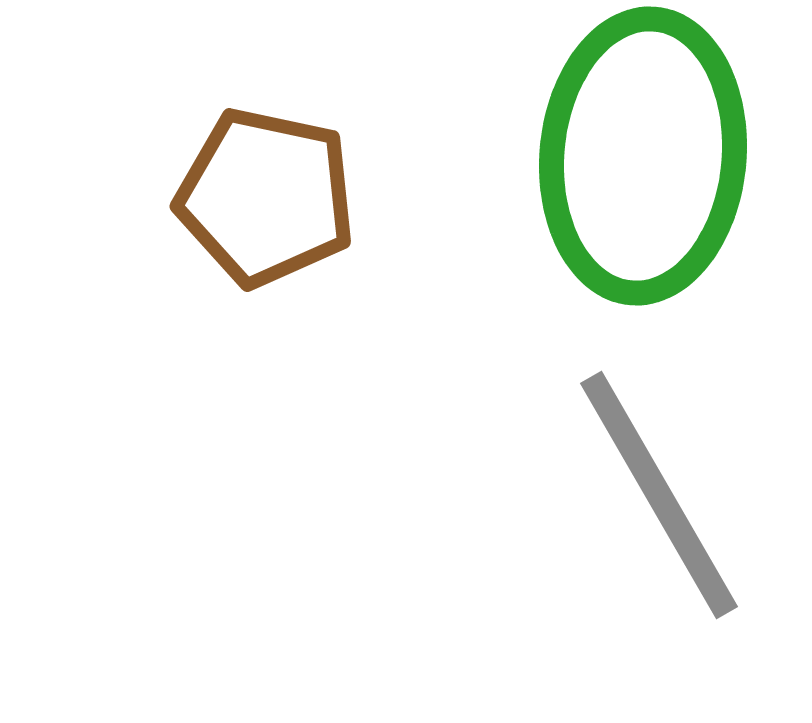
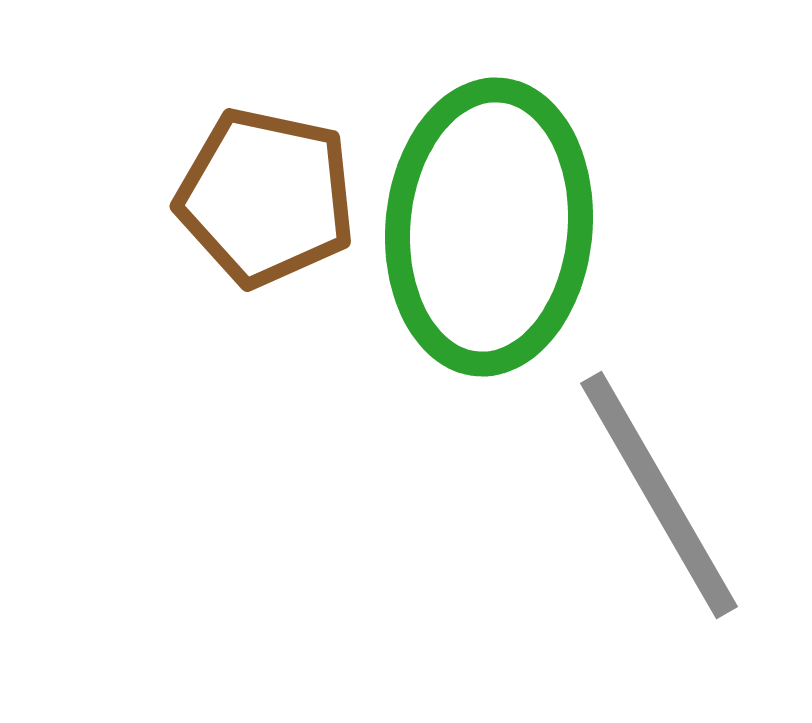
green ellipse: moved 154 px left, 71 px down
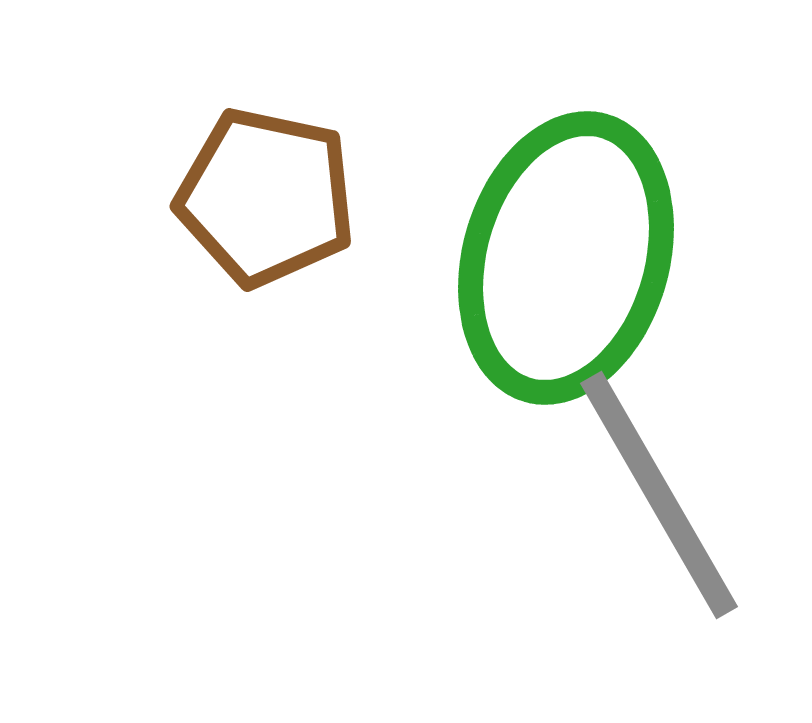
green ellipse: moved 77 px right, 31 px down; rotated 11 degrees clockwise
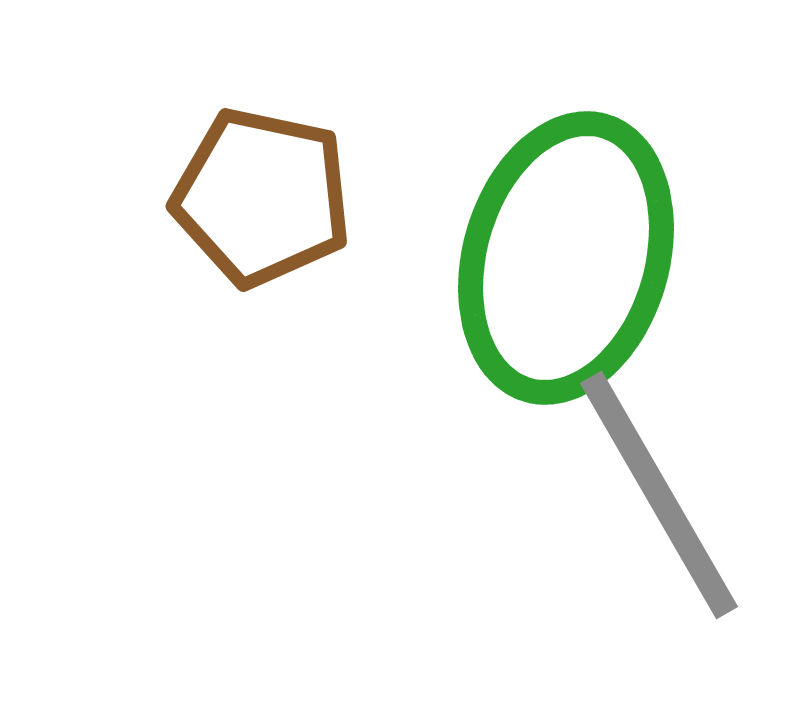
brown pentagon: moved 4 px left
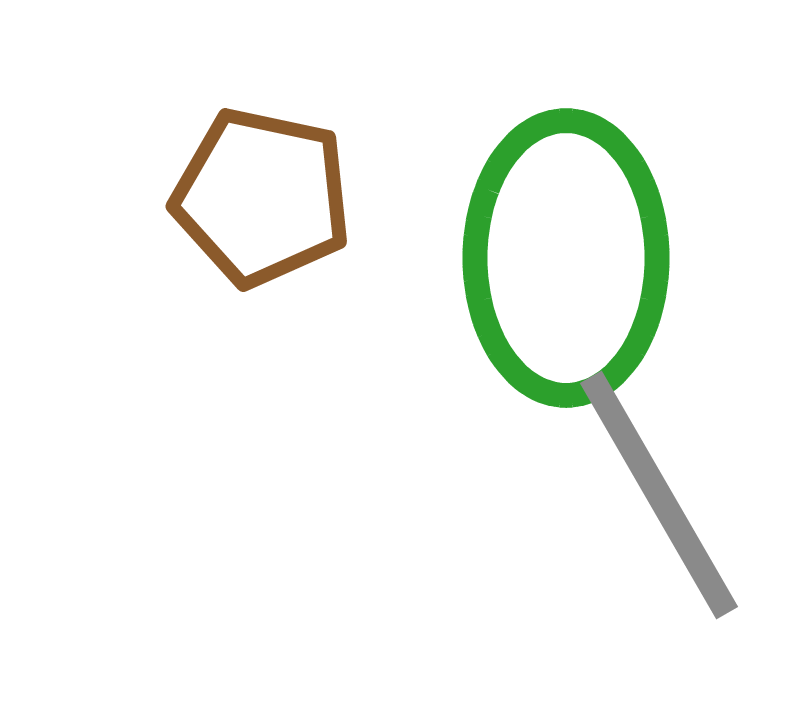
green ellipse: rotated 16 degrees counterclockwise
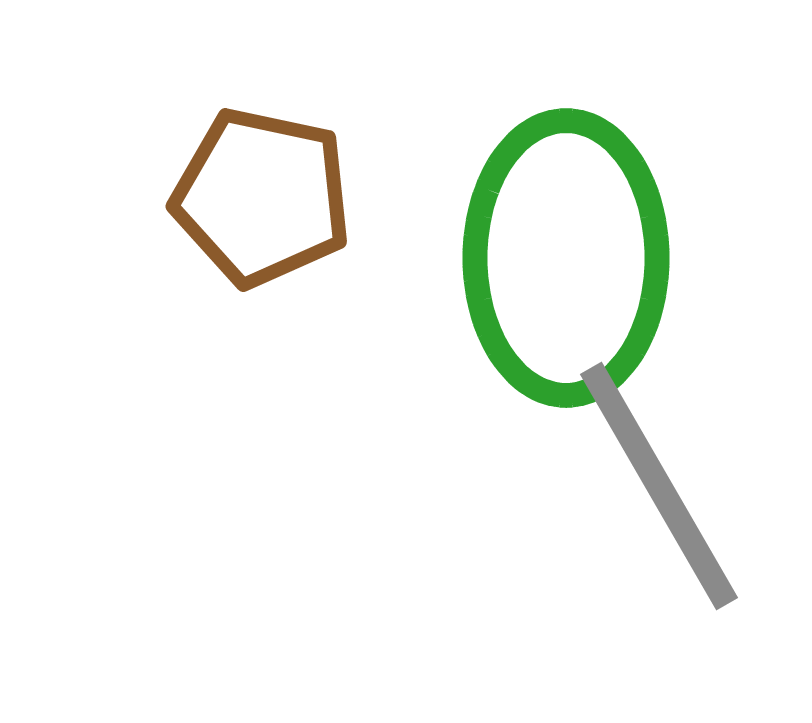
gray line: moved 9 px up
